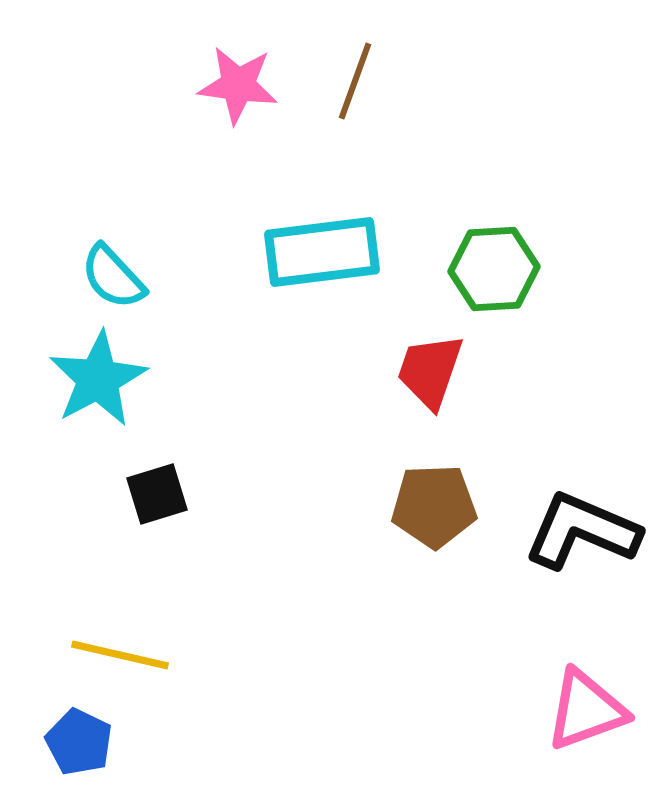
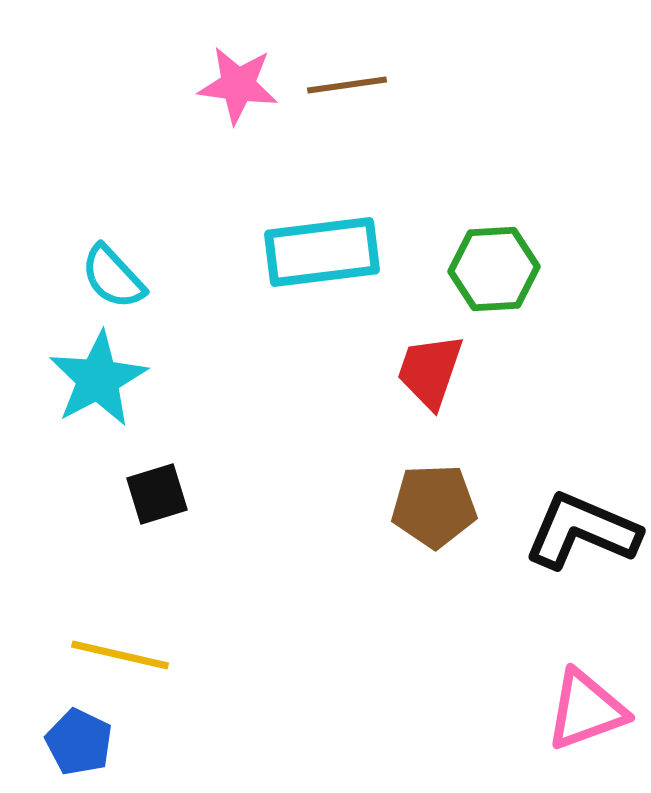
brown line: moved 8 px left, 4 px down; rotated 62 degrees clockwise
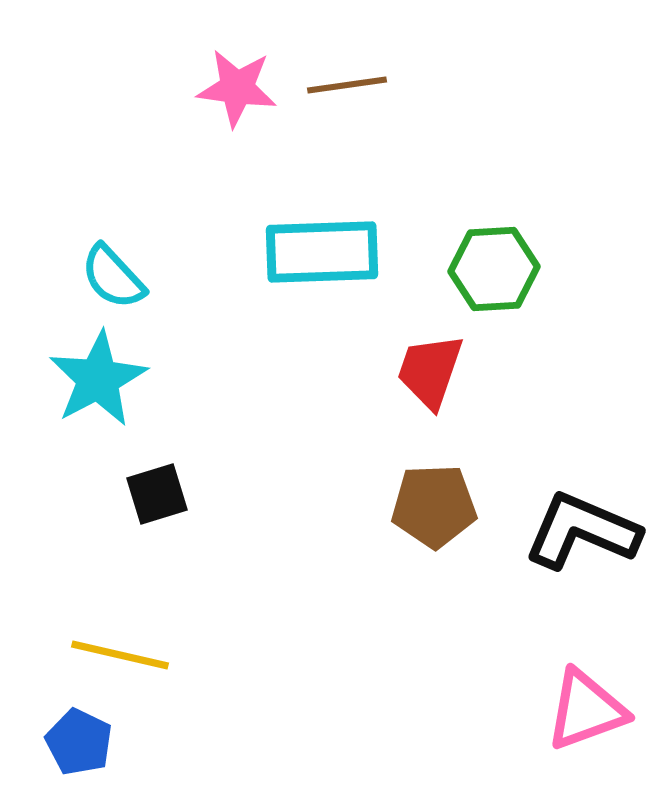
pink star: moved 1 px left, 3 px down
cyan rectangle: rotated 5 degrees clockwise
